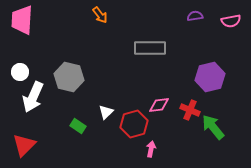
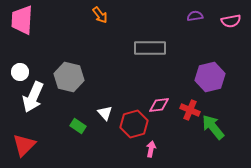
white triangle: moved 1 px left, 1 px down; rotated 28 degrees counterclockwise
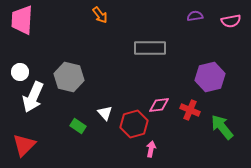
green arrow: moved 9 px right
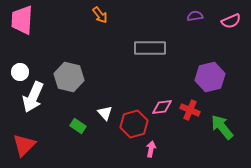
pink semicircle: rotated 12 degrees counterclockwise
pink diamond: moved 3 px right, 2 px down
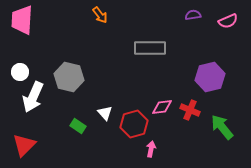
purple semicircle: moved 2 px left, 1 px up
pink semicircle: moved 3 px left
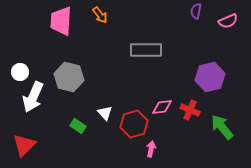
purple semicircle: moved 3 px right, 4 px up; rotated 70 degrees counterclockwise
pink trapezoid: moved 39 px right, 1 px down
gray rectangle: moved 4 px left, 2 px down
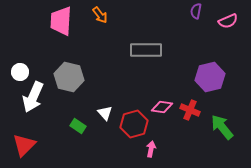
pink diamond: rotated 15 degrees clockwise
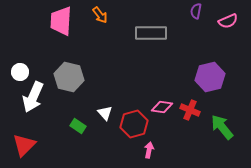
gray rectangle: moved 5 px right, 17 px up
pink arrow: moved 2 px left, 1 px down
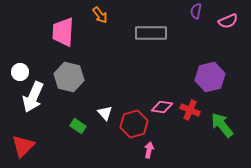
pink trapezoid: moved 2 px right, 11 px down
green arrow: moved 2 px up
red triangle: moved 1 px left, 1 px down
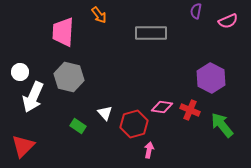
orange arrow: moved 1 px left
purple hexagon: moved 1 px right, 1 px down; rotated 20 degrees counterclockwise
